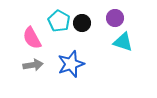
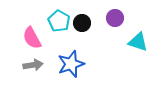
cyan triangle: moved 15 px right
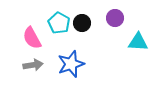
cyan pentagon: moved 2 px down
cyan triangle: rotated 15 degrees counterclockwise
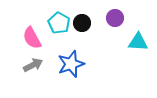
gray arrow: rotated 18 degrees counterclockwise
